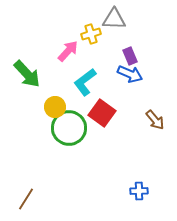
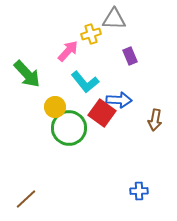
blue arrow: moved 11 px left, 26 px down; rotated 20 degrees counterclockwise
cyan L-shape: rotated 92 degrees counterclockwise
brown arrow: rotated 50 degrees clockwise
brown line: rotated 15 degrees clockwise
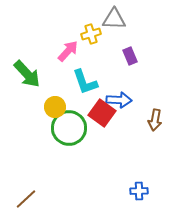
cyan L-shape: rotated 20 degrees clockwise
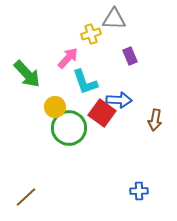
pink arrow: moved 7 px down
brown line: moved 2 px up
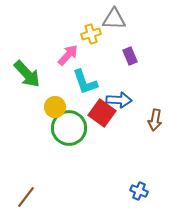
pink arrow: moved 3 px up
blue cross: rotated 24 degrees clockwise
brown line: rotated 10 degrees counterclockwise
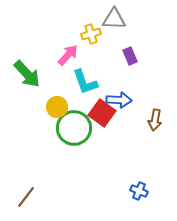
yellow circle: moved 2 px right
green circle: moved 5 px right
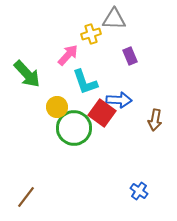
blue cross: rotated 12 degrees clockwise
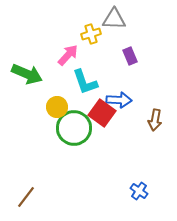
green arrow: rotated 24 degrees counterclockwise
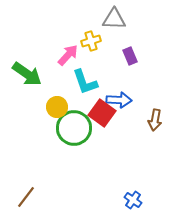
yellow cross: moved 7 px down
green arrow: rotated 12 degrees clockwise
blue cross: moved 6 px left, 9 px down
